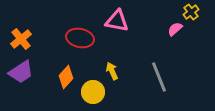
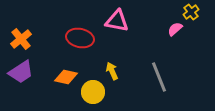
orange diamond: rotated 60 degrees clockwise
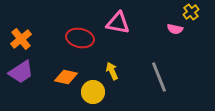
pink triangle: moved 1 px right, 2 px down
pink semicircle: rotated 126 degrees counterclockwise
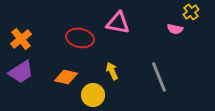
yellow circle: moved 3 px down
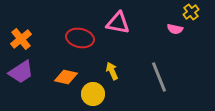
yellow circle: moved 1 px up
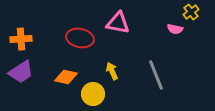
orange cross: rotated 35 degrees clockwise
gray line: moved 3 px left, 2 px up
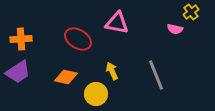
pink triangle: moved 1 px left
red ellipse: moved 2 px left, 1 px down; rotated 20 degrees clockwise
purple trapezoid: moved 3 px left
yellow circle: moved 3 px right
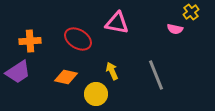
orange cross: moved 9 px right, 2 px down
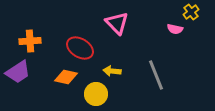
pink triangle: rotated 35 degrees clockwise
red ellipse: moved 2 px right, 9 px down
yellow arrow: rotated 60 degrees counterclockwise
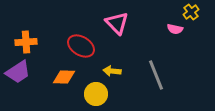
orange cross: moved 4 px left, 1 px down
red ellipse: moved 1 px right, 2 px up
orange diamond: moved 2 px left; rotated 10 degrees counterclockwise
